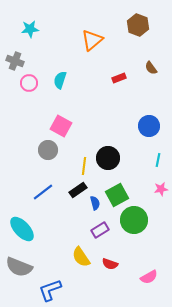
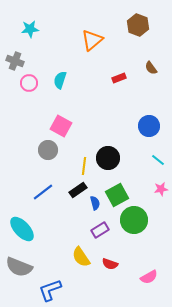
cyan line: rotated 64 degrees counterclockwise
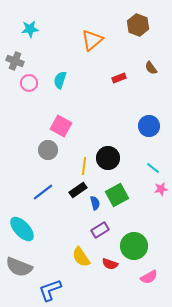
cyan line: moved 5 px left, 8 px down
green circle: moved 26 px down
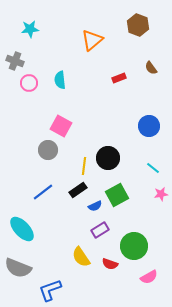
cyan semicircle: rotated 24 degrees counterclockwise
pink star: moved 5 px down
blue semicircle: moved 3 px down; rotated 80 degrees clockwise
gray semicircle: moved 1 px left, 1 px down
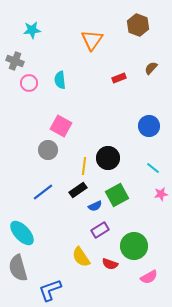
cyan star: moved 2 px right, 1 px down
orange triangle: rotated 15 degrees counterclockwise
brown semicircle: rotated 80 degrees clockwise
cyan ellipse: moved 4 px down
gray semicircle: rotated 52 degrees clockwise
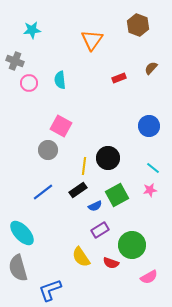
pink star: moved 11 px left, 4 px up
green circle: moved 2 px left, 1 px up
red semicircle: moved 1 px right, 1 px up
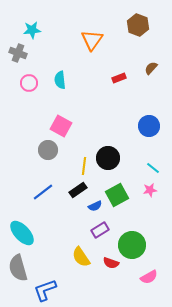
gray cross: moved 3 px right, 8 px up
blue L-shape: moved 5 px left
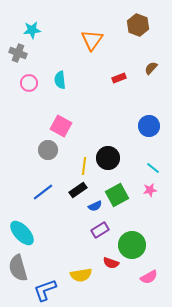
yellow semicircle: moved 18 px down; rotated 65 degrees counterclockwise
